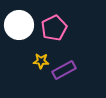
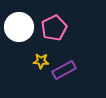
white circle: moved 2 px down
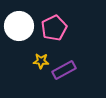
white circle: moved 1 px up
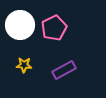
white circle: moved 1 px right, 1 px up
yellow star: moved 17 px left, 4 px down
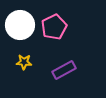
pink pentagon: moved 1 px up
yellow star: moved 3 px up
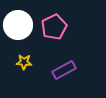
white circle: moved 2 px left
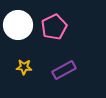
yellow star: moved 5 px down
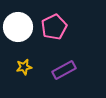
white circle: moved 2 px down
yellow star: rotated 14 degrees counterclockwise
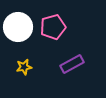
pink pentagon: moved 1 px left; rotated 10 degrees clockwise
purple rectangle: moved 8 px right, 6 px up
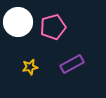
white circle: moved 5 px up
yellow star: moved 6 px right
